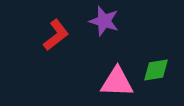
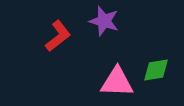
red L-shape: moved 2 px right, 1 px down
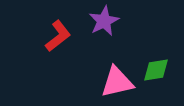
purple star: rotated 28 degrees clockwise
pink triangle: rotated 15 degrees counterclockwise
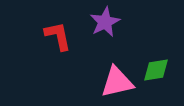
purple star: moved 1 px right, 1 px down
red L-shape: rotated 64 degrees counterclockwise
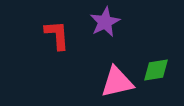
red L-shape: moved 1 px left, 1 px up; rotated 8 degrees clockwise
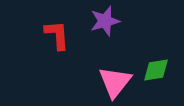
purple star: moved 1 px up; rotated 12 degrees clockwise
pink triangle: moved 2 px left; rotated 39 degrees counterclockwise
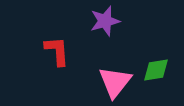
red L-shape: moved 16 px down
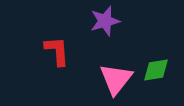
pink triangle: moved 1 px right, 3 px up
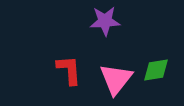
purple star: rotated 12 degrees clockwise
red L-shape: moved 12 px right, 19 px down
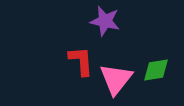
purple star: rotated 16 degrees clockwise
red L-shape: moved 12 px right, 9 px up
